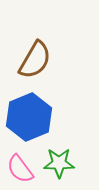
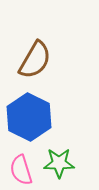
blue hexagon: rotated 12 degrees counterclockwise
pink semicircle: moved 1 px right, 1 px down; rotated 20 degrees clockwise
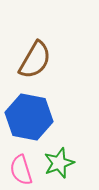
blue hexagon: rotated 15 degrees counterclockwise
green star: rotated 20 degrees counterclockwise
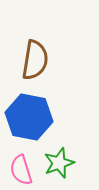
brown semicircle: rotated 21 degrees counterclockwise
